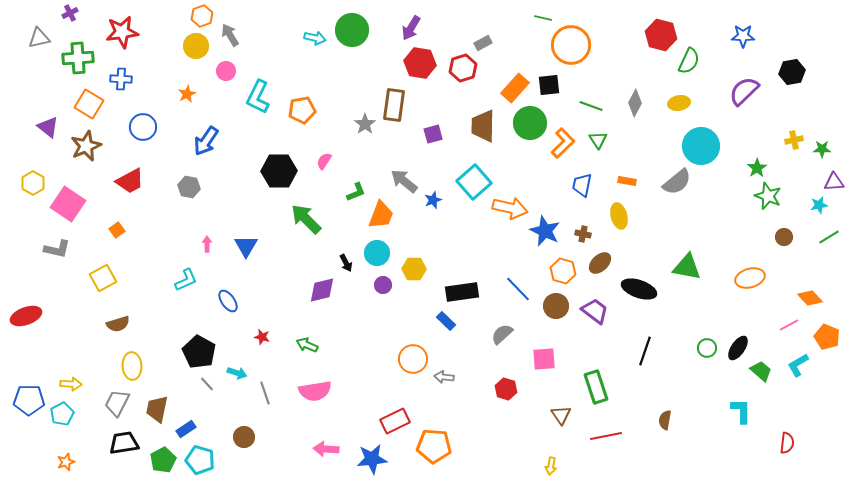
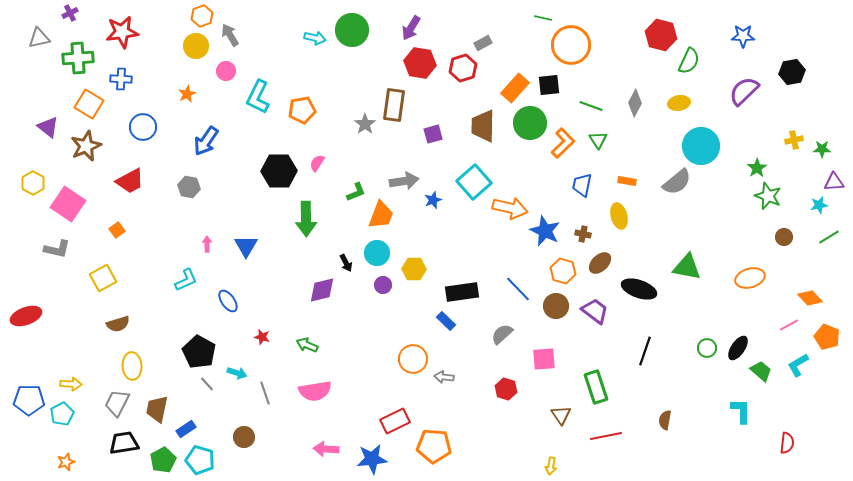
pink semicircle at (324, 161): moved 7 px left, 2 px down
gray arrow at (404, 181): rotated 132 degrees clockwise
green arrow at (306, 219): rotated 136 degrees counterclockwise
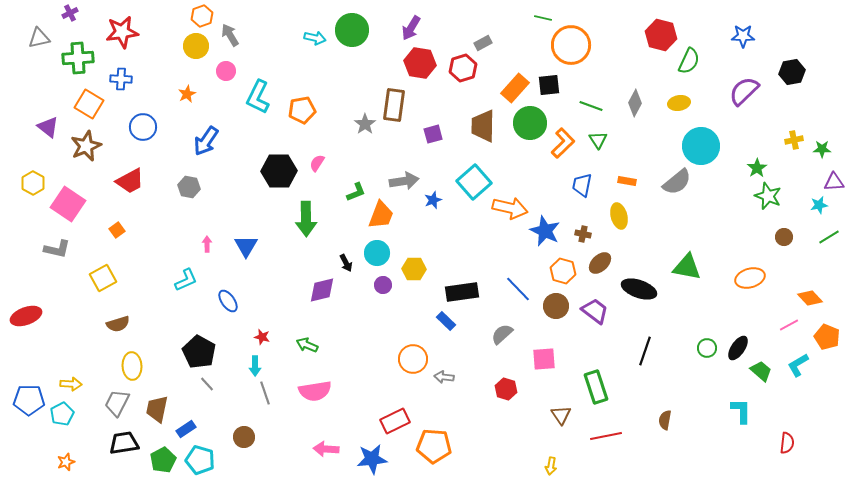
cyan arrow at (237, 373): moved 18 px right, 7 px up; rotated 72 degrees clockwise
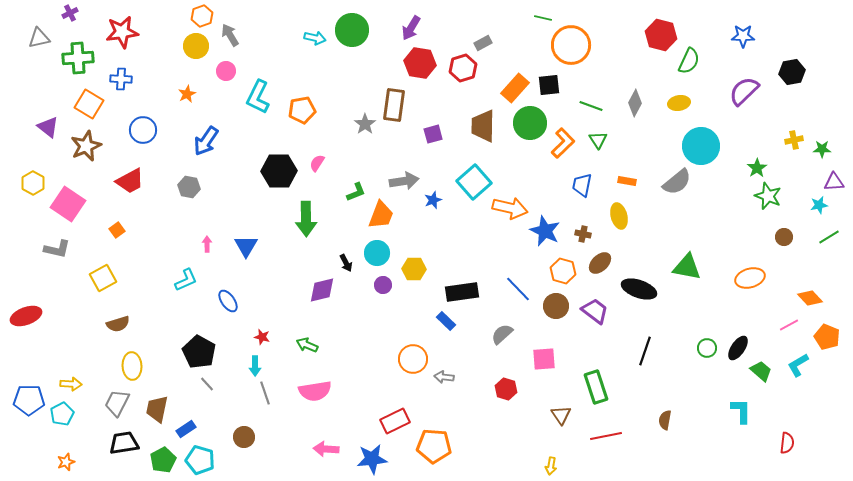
blue circle at (143, 127): moved 3 px down
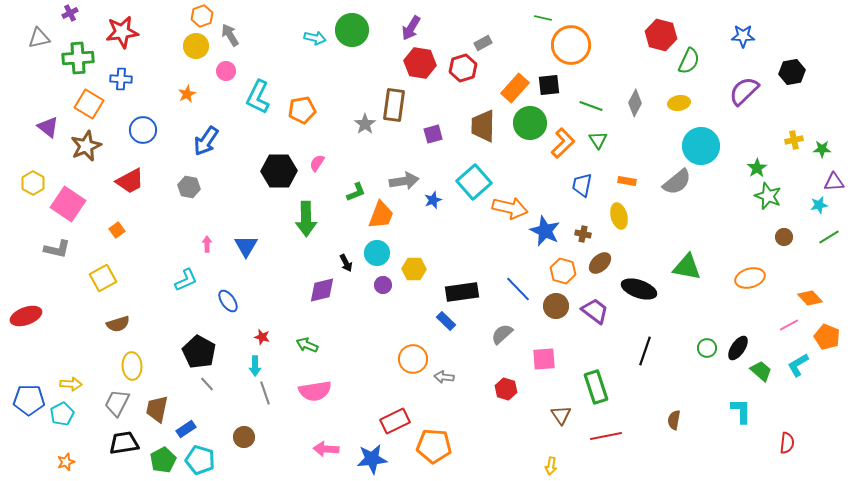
brown semicircle at (665, 420): moved 9 px right
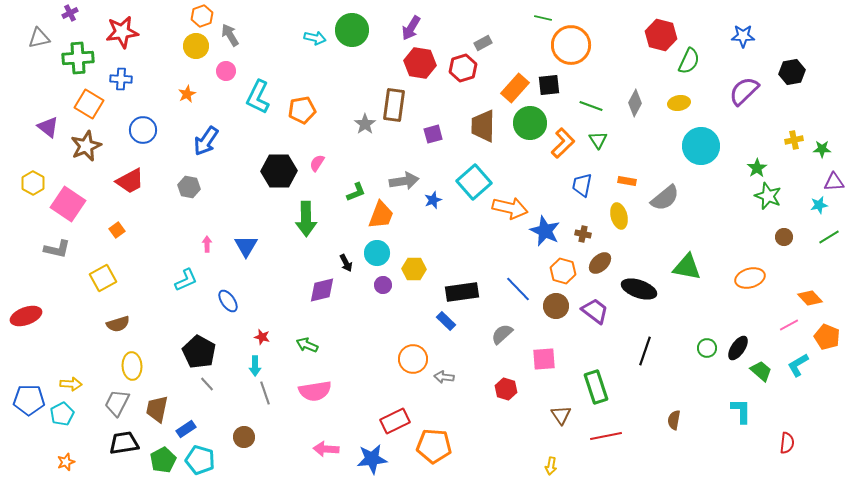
gray semicircle at (677, 182): moved 12 px left, 16 px down
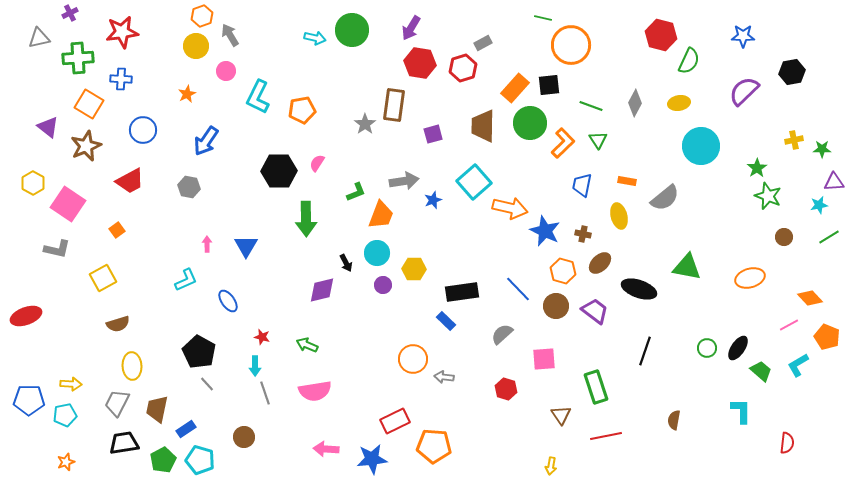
cyan pentagon at (62, 414): moved 3 px right, 1 px down; rotated 15 degrees clockwise
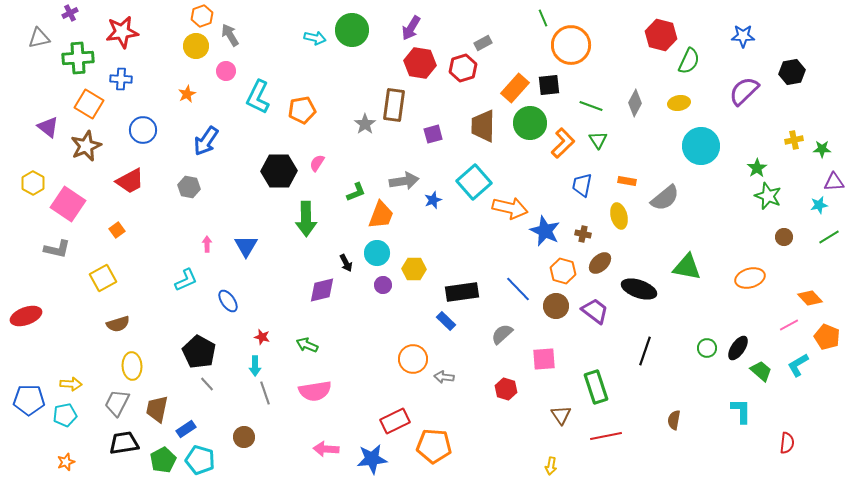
green line at (543, 18): rotated 54 degrees clockwise
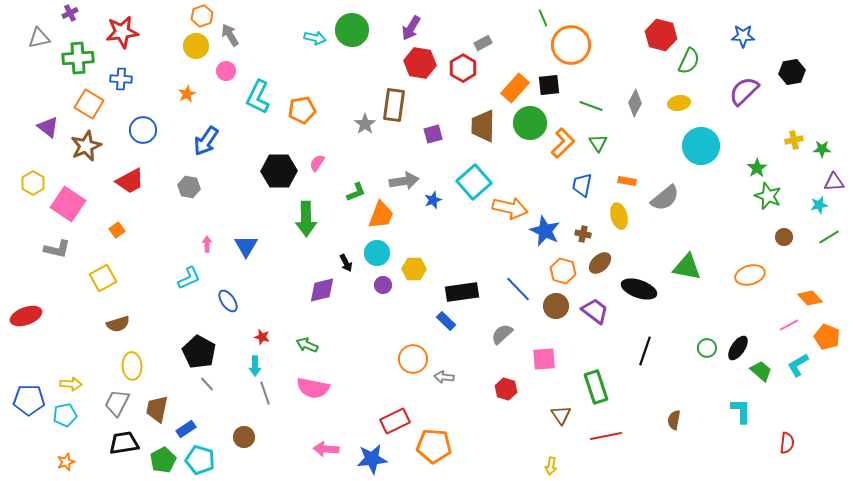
red hexagon at (463, 68): rotated 12 degrees counterclockwise
green triangle at (598, 140): moved 3 px down
orange ellipse at (750, 278): moved 3 px up
cyan L-shape at (186, 280): moved 3 px right, 2 px up
pink semicircle at (315, 391): moved 2 px left, 3 px up; rotated 20 degrees clockwise
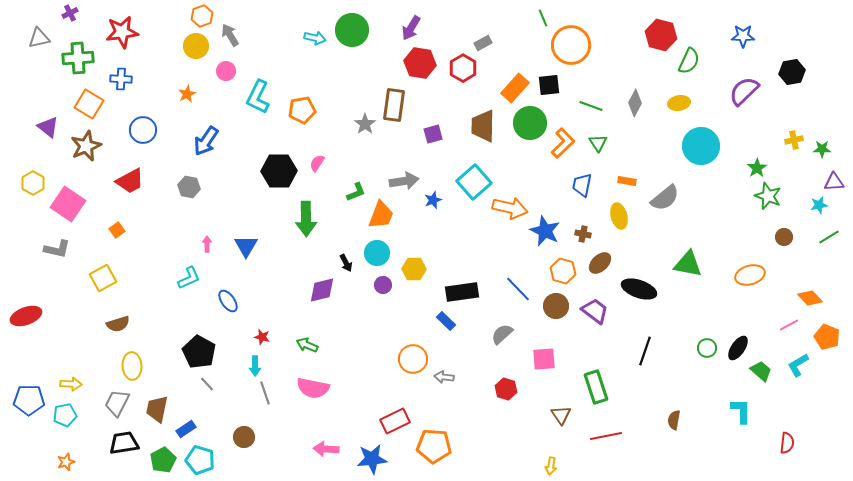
green triangle at (687, 267): moved 1 px right, 3 px up
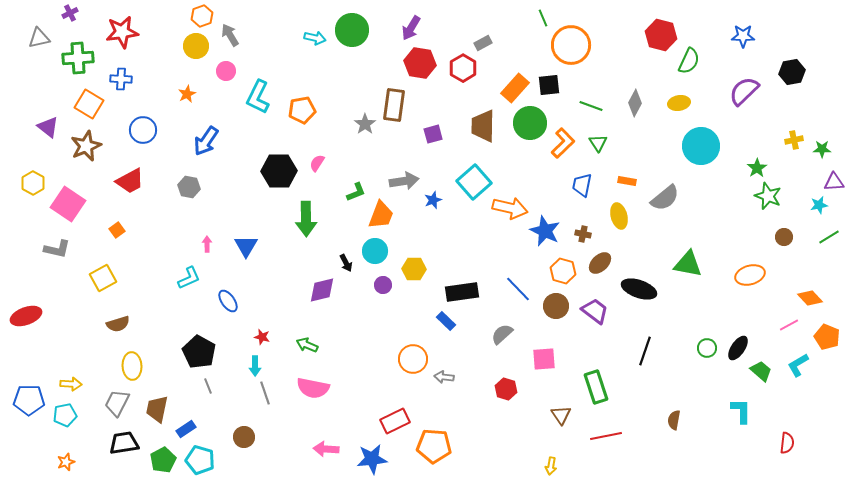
cyan circle at (377, 253): moved 2 px left, 2 px up
gray line at (207, 384): moved 1 px right, 2 px down; rotated 21 degrees clockwise
